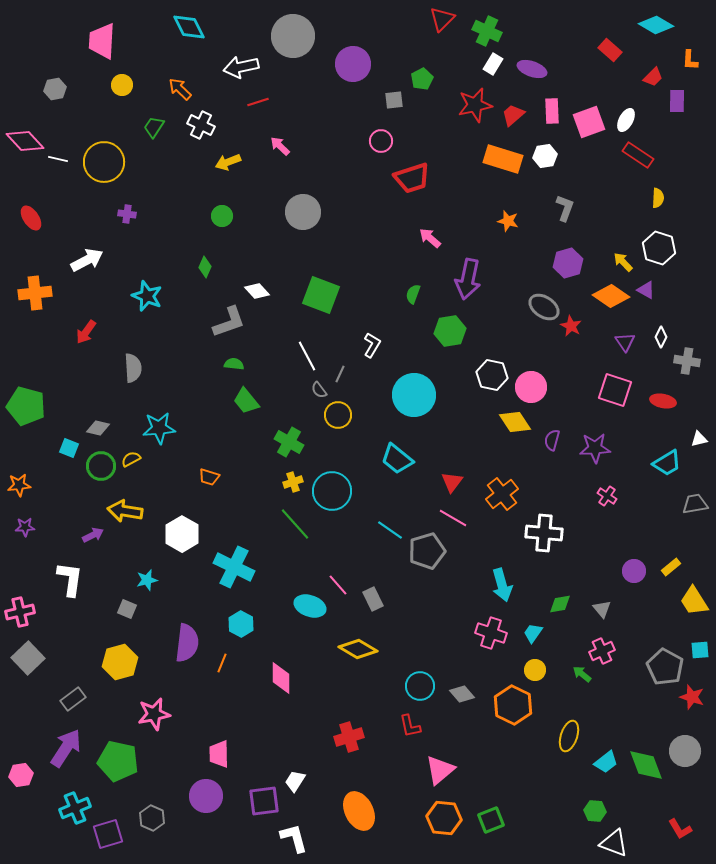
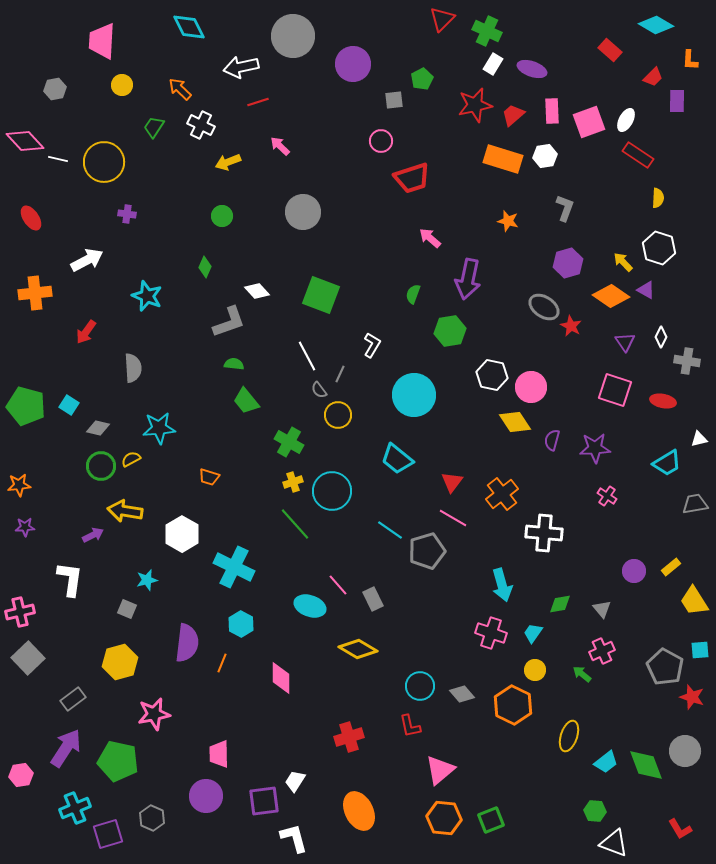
cyan square at (69, 448): moved 43 px up; rotated 12 degrees clockwise
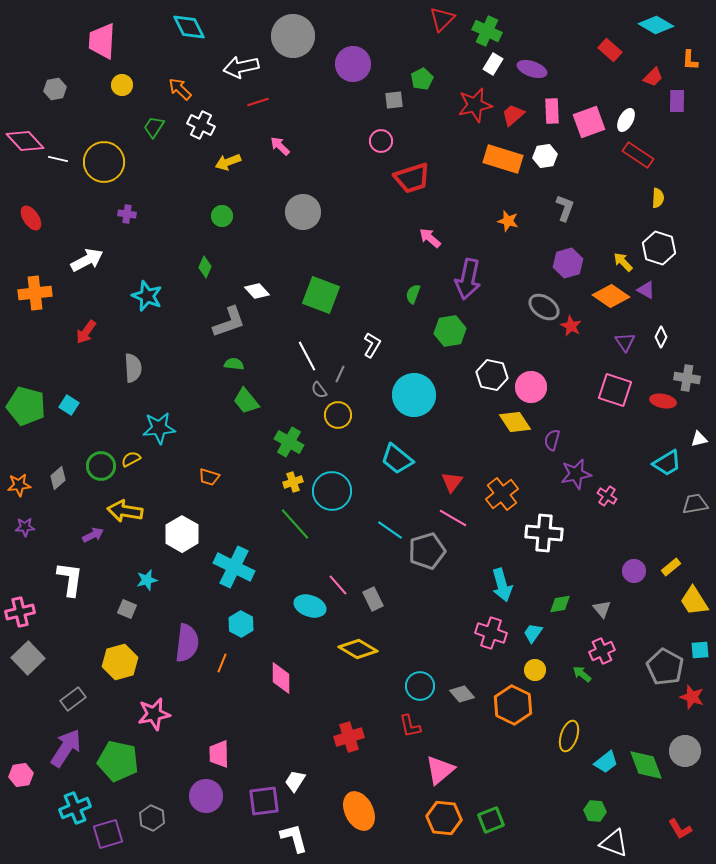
gray cross at (687, 361): moved 17 px down
gray diamond at (98, 428): moved 40 px left, 50 px down; rotated 55 degrees counterclockwise
purple star at (595, 448): moved 19 px left, 26 px down; rotated 8 degrees counterclockwise
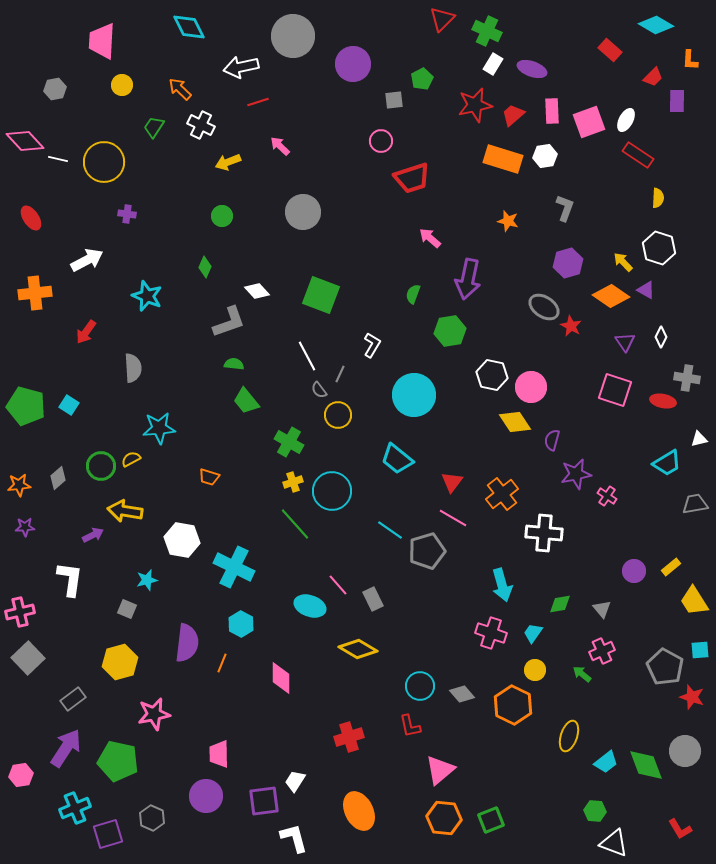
white hexagon at (182, 534): moved 6 px down; rotated 20 degrees counterclockwise
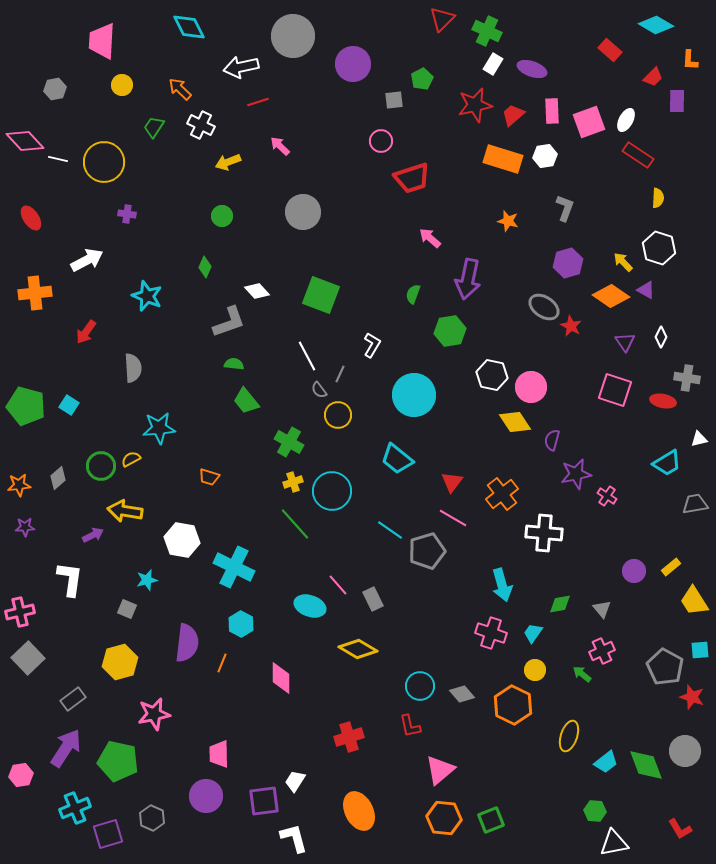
white triangle at (614, 843): rotated 32 degrees counterclockwise
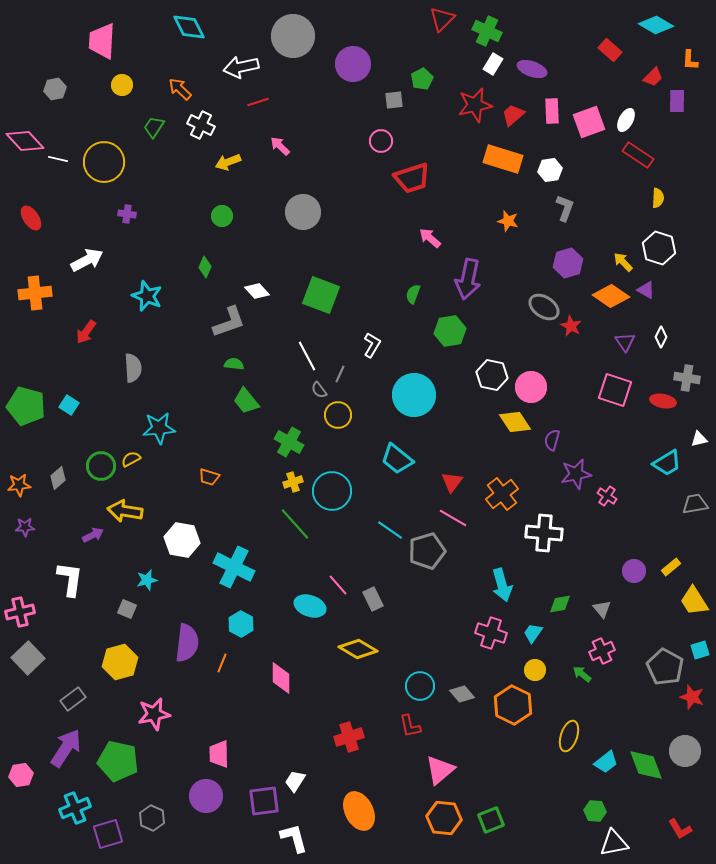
white hexagon at (545, 156): moved 5 px right, 14 px down
cyan square at (700, 650): rotated 12 degrees counterclockwise
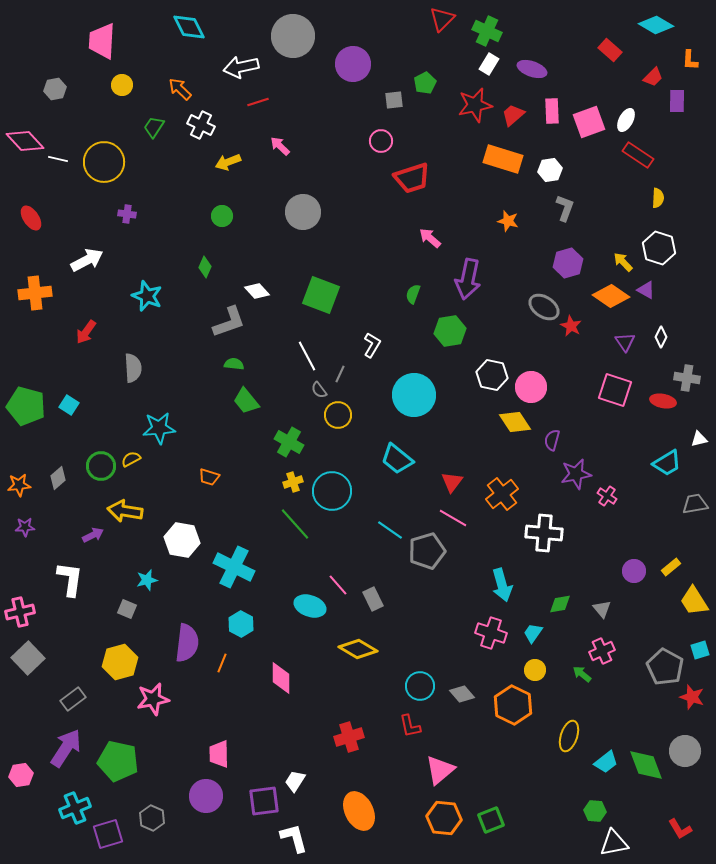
white rectangle at (493, 64): moved 4 px left
green pentagon at (422, 79): moved 3 px right, 4 px down
pink star at (154, 714): moved 1 px left, 15 px up
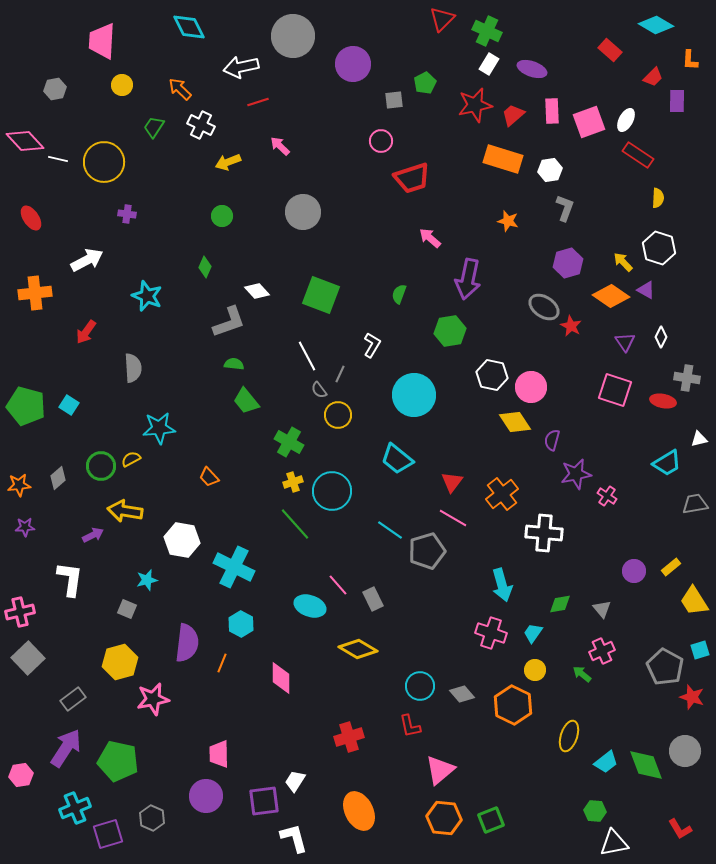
green semicircle at (413, 294): moved 14 px left
orange trapezoid at (209, 477): rotated 30 degrees clockwise
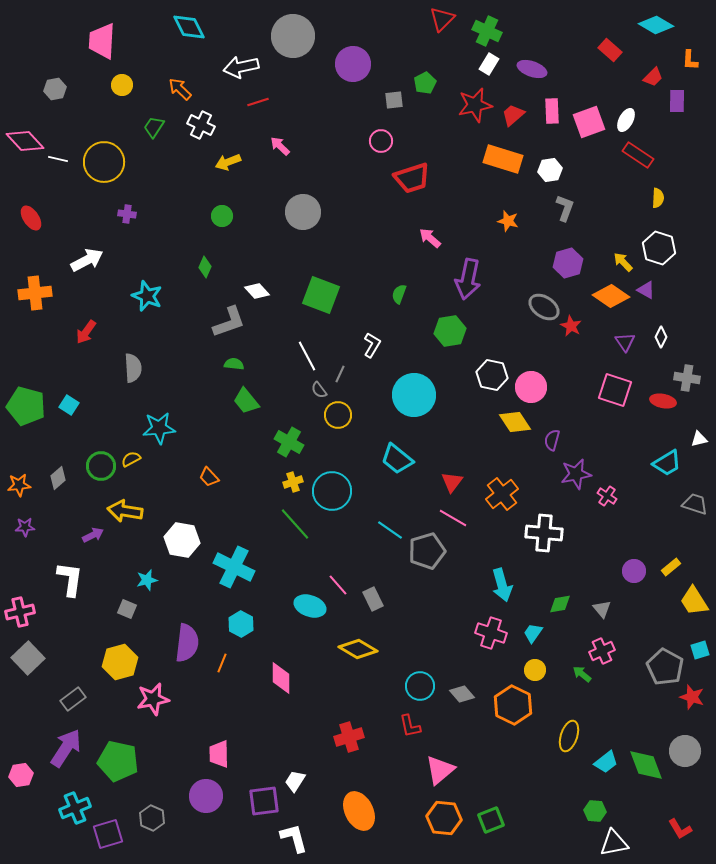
gray trapezoid at (695, 504): rotated 28 degrees clockwise
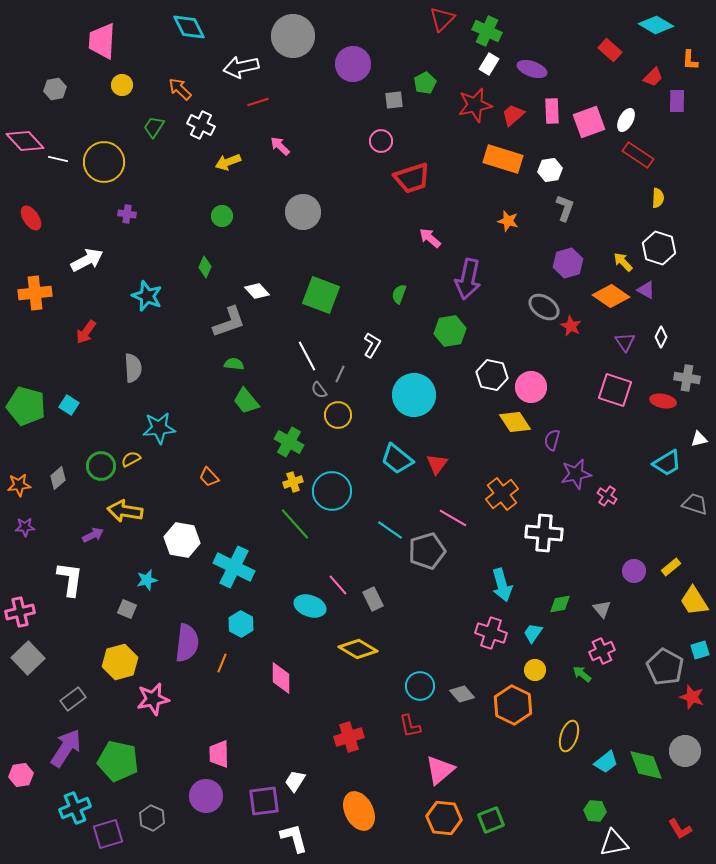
red triangle at (452, 482): moved 15 px left, 18 px up
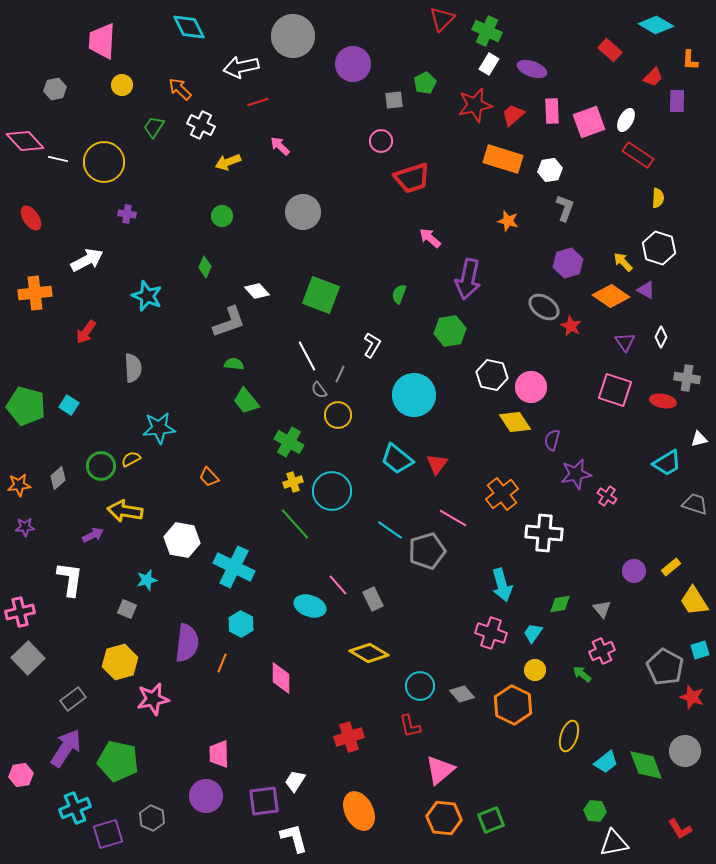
yellow diamond at (358, 649): moved 11 px right, 4 px down
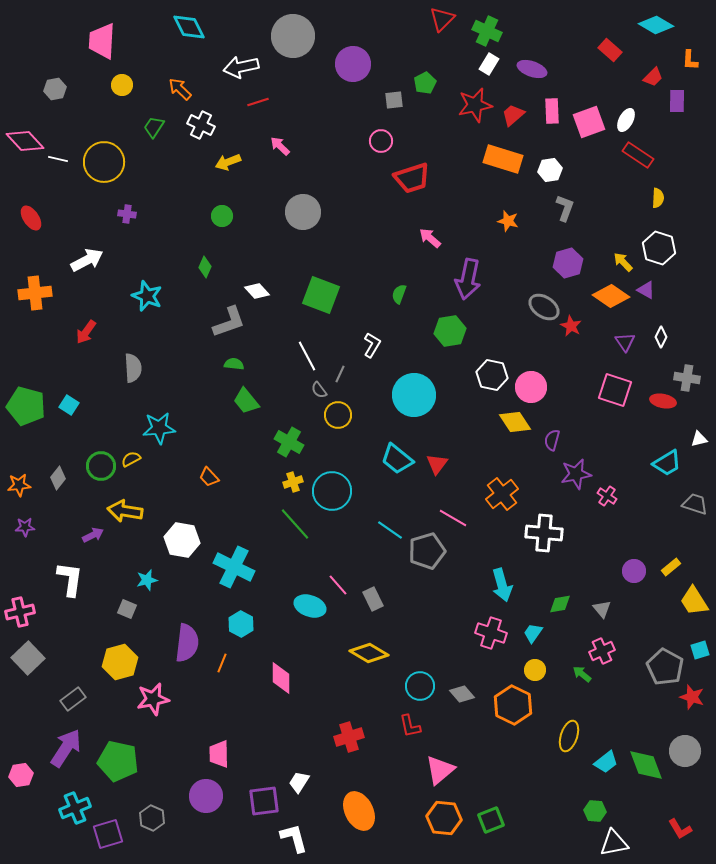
gray diamond at (58, 478): rotated 10 degrees counterclockwise
white trapezoid at (295, 781): moved 4 px right, 1 px down
